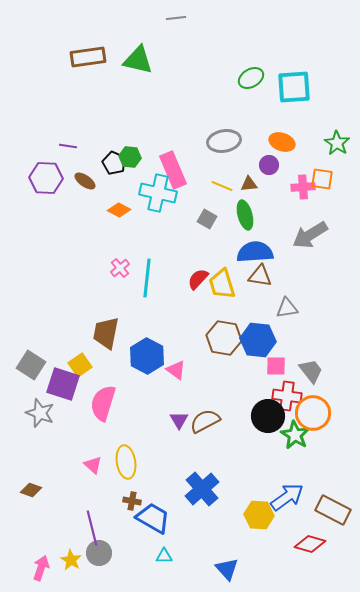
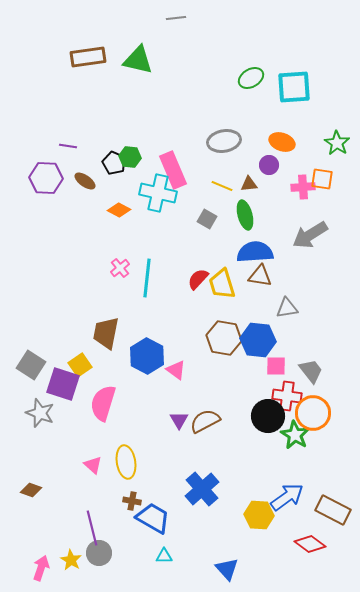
red diamond at (310, 544): rotated 20 degrees clockwise
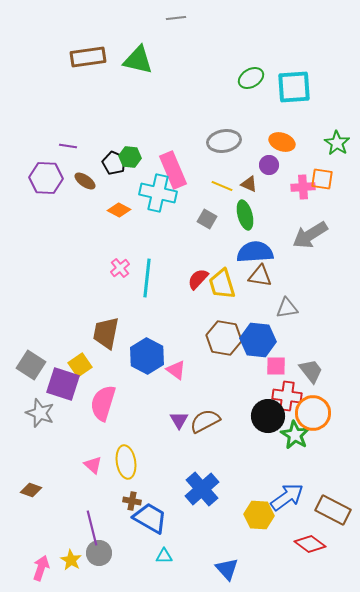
brown triangle at (249, 184): rotated 30 degrees clockwise
blue trapezoid at (153, 518): moved 3 px left
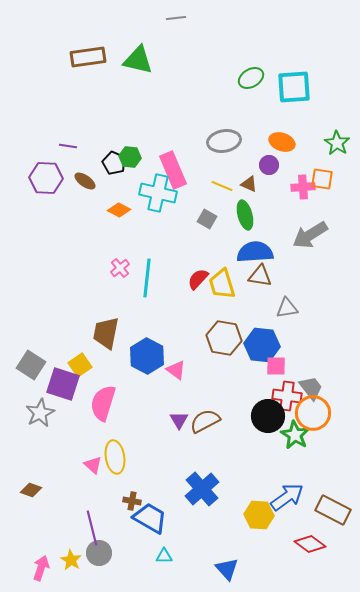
blue hexagon at (258, 340): moved 4 px right, 5 px down
gray trapezoid at (311, 371): moved 17 px down
gray star at (40, 413): rotated 24 degrees clockwise
yellow ellipse at (126, 462): moved 11 px left, 5 px up
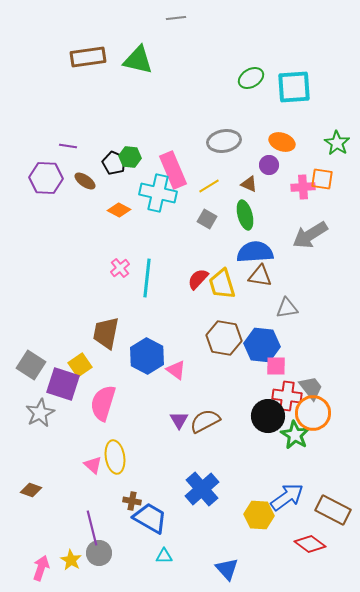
yellow line at (222, 186): moved 13 px left; rotated 55 degrees counterclockwise
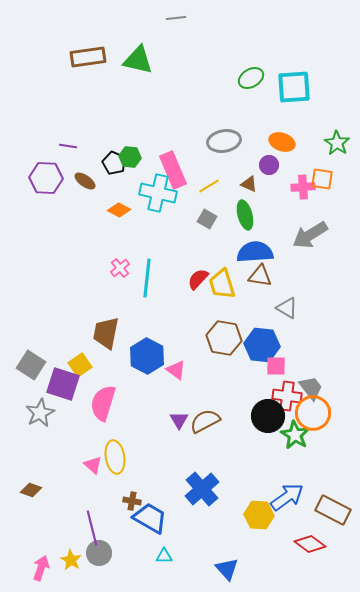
gray triangle at (287, 308): rotated 40 degrees clockwise
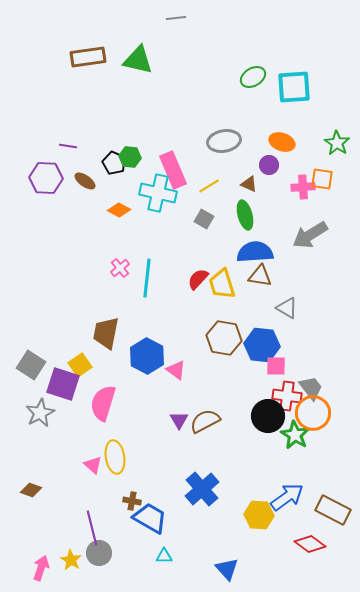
green ellipse at (251, 78): moved 2 px right, 1 px up
gray square at (207, 219): moved 3 px left
